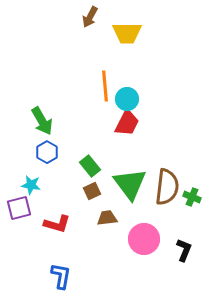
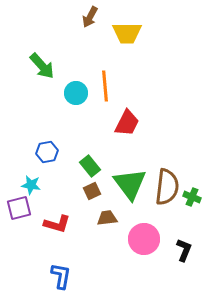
cyan circle: moved 51 px left, 6 px up
green arrow: moved 55 px up; rotated 12 degrees counterclockwise
blue hexagon: rotated 20 degrees clockwise
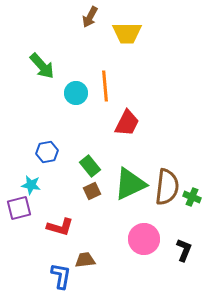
green triangle: rotated 42 degrees clockwise
brown trapezoid: moved 22 px left, 42 px down
red L-shape: moved 3 px right, 3 px down
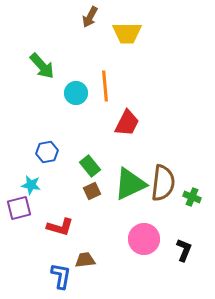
brown semicircle: moved 4 px left, 4 px up
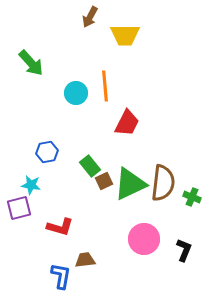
yellow trapezoid: moved 2 px left, 2 px down
green arrow: moved 11 px left, 3 px up
brown square: moved 12 px right, 10 px up
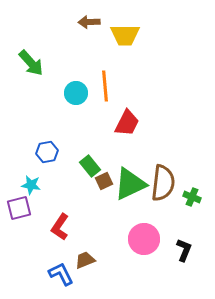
brown arrow: moved 1 px left, 5 px down; rotated 60 degrees clockwise
red L-shape: rotated 108 degrees clockwise
brown trapezoid: rotated 15 degrees counterclockwise
blue L-shape: moved 2 px up; rotated 36 degrees counterclockwise
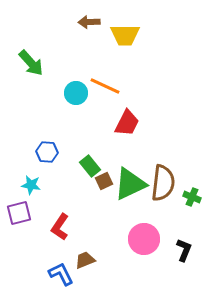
orange line: rotated 60 degrees counterclockwise
blue hexagon: rotated 15 degrees clockwise
purple square: moved 5 px down
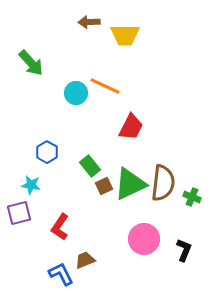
red trapezoid: moved 4 px right, 4 px down
blue hexagon: rotated 25 degrees clockwise
brown square: moved 5 px down
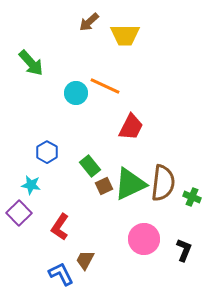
brown arrow: rotated 40 degrees counterclockwise
purple square: rotated 30 degrees counterclockwise
brown trapezoid: rotated 40 degrees counterclockwise
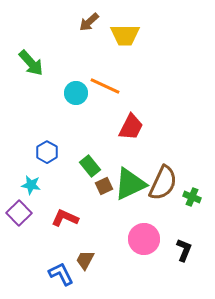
brown semicircle: rotated 18 degrees clockwise
red L-shape: moved 5 px right, 9 px up; rotated 80 degrees clockwise
